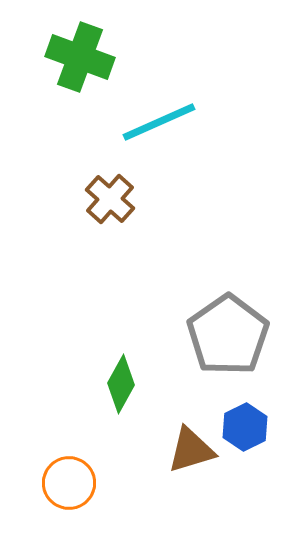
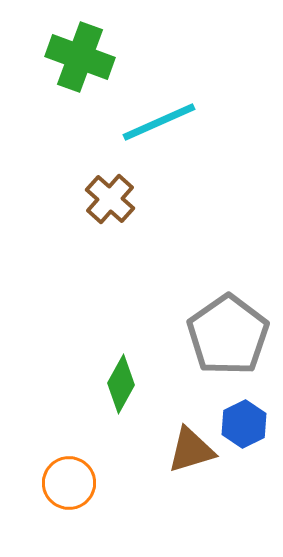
blue hexagon: moved 1 px left, 3 px up
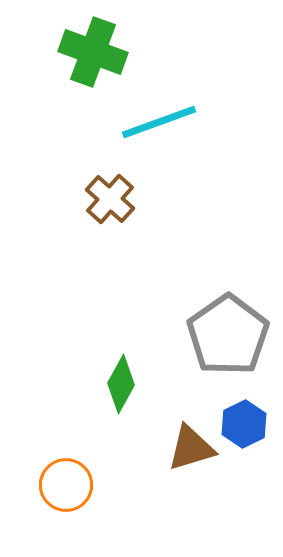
green cross: moved 13 px right, 5 px up
cyan line: rotated 4 degrees clockwise
brown triangle: moved 2 px up
orange circle: moved 3 px left, 2 px down
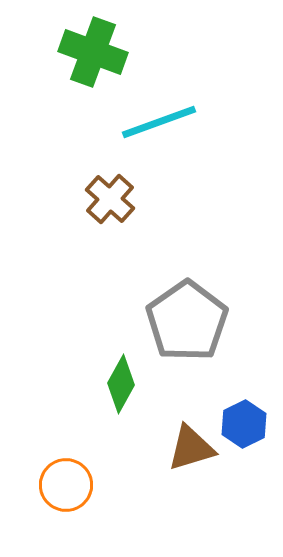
gray pentagon: moved 41 px left, 14 px up
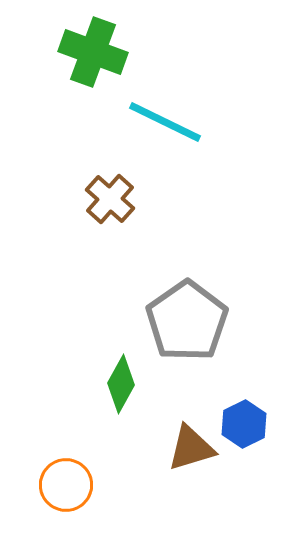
cyan line: moved 6 px right; rotated 46 degrees clockwise
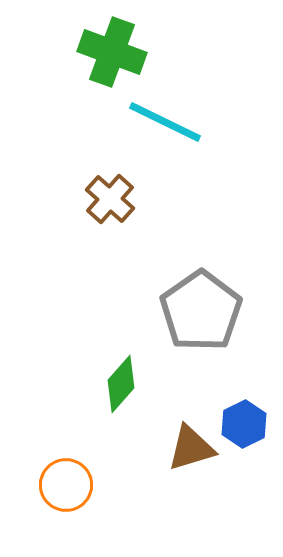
green cross: moved 19 px right
gray pentagon: moved 14 px right, 10 px up
green diamond: rotated 12 degrees clockwise
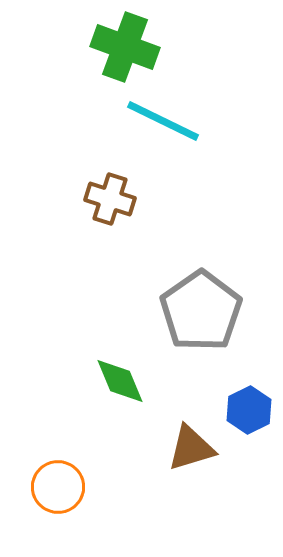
green cross: moved 13 px right, 5 px up
cyan line: moved 2 px left, 1 px up
brown cross: rotated 24 degrees counterclockwise
green diamond: moved 1 px left, 3 px up; rotated 64 degrees counterclockwise
blue hexagon: moved 5 px right, 14 px up
orange circle: moved 8 px left, 2 px down
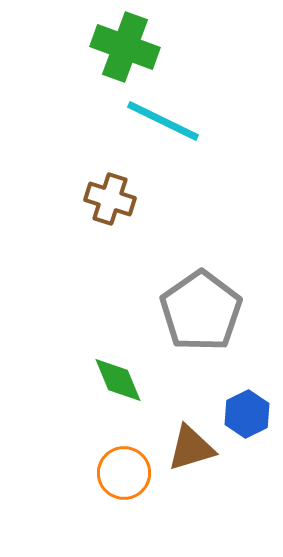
green diamond: moved 2 px left, 1 px up
blue hexagon: moved 2 px left, 4 px down
orange circle: moved 66 px right, 14 px up
